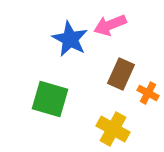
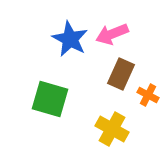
pink arrow: moved 2 px right, 9 px down
orange cross: moved 2 px down
yellow cross: moved 1 px left
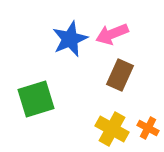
blue star: rotated 21 degrees clockwise
brown rectangle: moved 1 px left, 1 px down
orange cross: moved 33 px down
green square: moved 14 px left; rotated 33 degrees counterclockwise
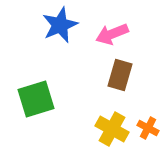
blue star: moved 10 px left, 14 px up
brown rectangle: rotated 8 degrees counterclockwise
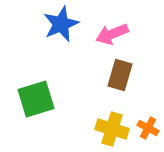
blue star: moved 1 px right, 1 px up
yellow cross: rotated 12 degrees counterclockwise
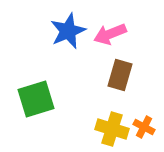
blue star: moved 7 px right, 7 px down
pink arrow: moved 2 px left
orange cross: moved 4 px left, 1 px up
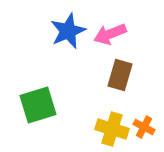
green square: moved 2 px right, 6 px down
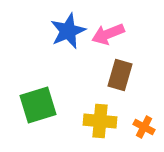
pink arrow: moved 2 px left
yellow cross: moved 12 px left, 8 px up; rotated 12 degrees counterclockwise
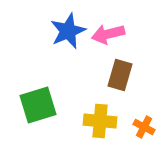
pink arrow: rotated 8 degrees clockwise
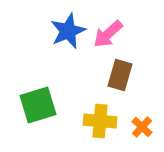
pink arrow: rotated 28 degrees counterclockwise
orange cross: moved 2 px left; rotated 15 degrees clockwise
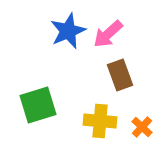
brown rectangle: rotated 36 degrees counterclockwise
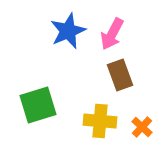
pink arrow: moved 4 px right; rotated 20 degrees counterclockwise
